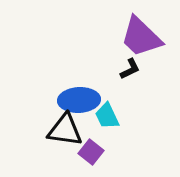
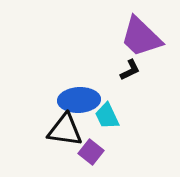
black L-shape: moved 1 px down
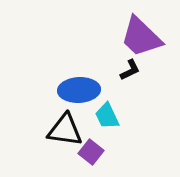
blue ellipse: moved 10 px up
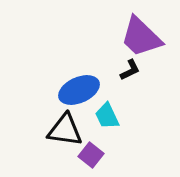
blue ellipse: rotated 21 degrees counterclockwise
purple square: moved 3 px down
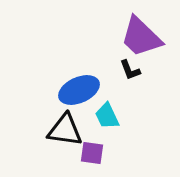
black L-shape: rotated 95 degrees clockwise
purple square: moved 1 px right, 2 px up; rotated 30 degrees counterclockwise
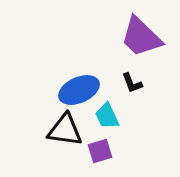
black L-shape: moved 2 px right, 13 px down
purple square: moved 8 px right, 2 px up; rotated 25 degrees counterclockwise
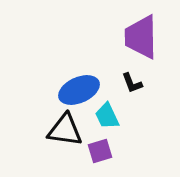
purple trapezoid: rotated 45 degrees clockwise
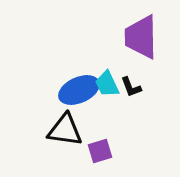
black L-shape: moved 1 px left, 4 px down
cyan trapezoid: moved 32 px up
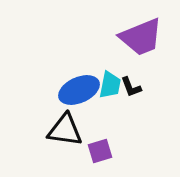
purple trapezoid: rotated 111 degrees counterclockwise
cyan trapezoid: moved 3 px right, 1 px down; rotated 144 degrees counterclockwise
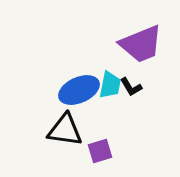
purple trapezoid: moved 7 px down
black L-shape: rotated 10 degrees counterclockwise
